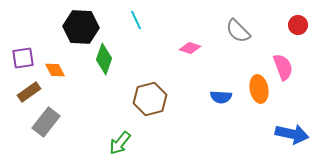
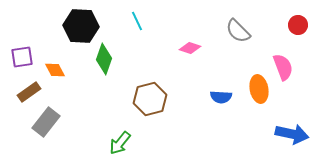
cyan line: moved 1 px right, 1 px down
black hexagon: moved 1 px up
purple square: moved 1 px left, 1 px up
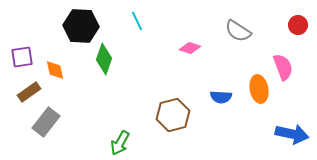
gray semicircle: rotated 12 degrees counterclockwise
orange diamond: rotated 15 degrees clockwise
brown hexagon: moved 23 px right, 16 px down
green arrow: rotated 10 degrees counterclockwise
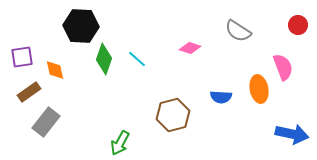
cyan line: moved 38 px down; rotated 24 degrees counterclockwise
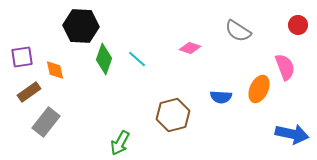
pink semicircle: moved 2 px right
orange ellipse: rotated 36 degrees clockwise
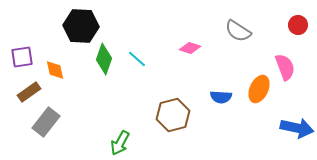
blue arrow: moved 5 px right, 6 px up
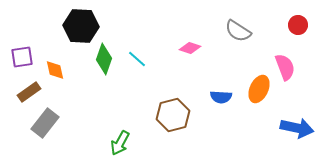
gray rectangle: moved 1 px left, 1 px down
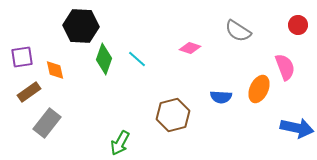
gray rectangle: moved 2 px right
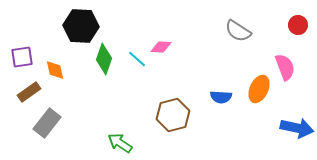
pink diamond: moved 29 px left, 1 px up; rotated 15 degrees counterclockwise
green arrow: rotated 95 degrees clockwise
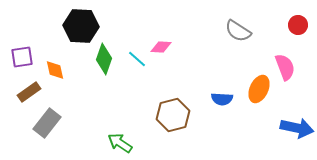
blue semicircle: moved 1 px right, 2 px down
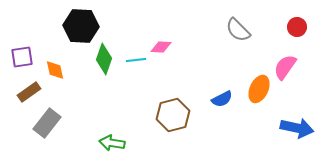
red circle: moved 1 px left, 2 px down
gray semicircle: moved 1 px up; rotated 12 degrees clockwise
cyan line: moved 1 px left, 1 px down; rotated 48 degrees counterclockwise
pink semicircle: rotated 124 degrees counterclockwise
blue semicircle: rotated 30 degrees counterclockwise
green arrow: moved 8 px left; rotated 25 degrees counterclockwise
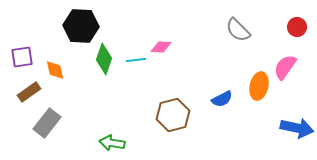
orange ellipse: moved 3 px up; rotated 12 degrees counterclockwise
